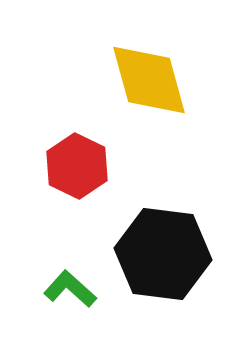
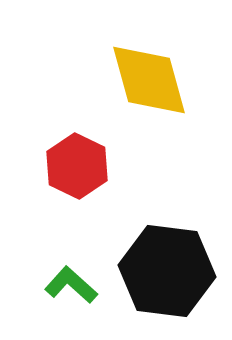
black hexagon: moved 4 px right, 17 px down
green L-shape: moved 1 px right, 4 px up
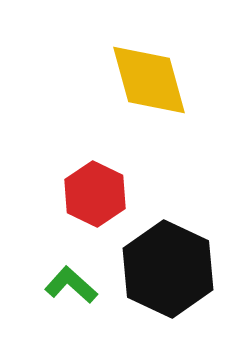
red hexagon: moved 18 px right, 28 px down
black hexagon: moved 1 px right, 2 px up; rotated 18 degrees clockwise
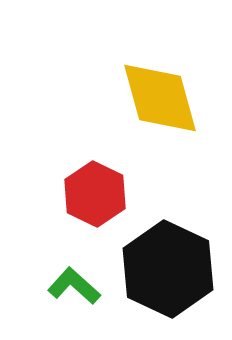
yellow diamond: moved 11 px right, 18 px down
green L-shape: moved 3 px right, 1 px down
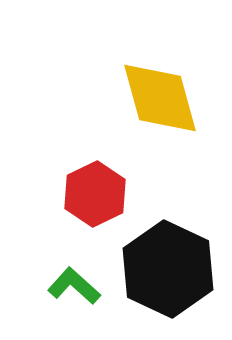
red hexagon: rotated 8 degrees clockwise
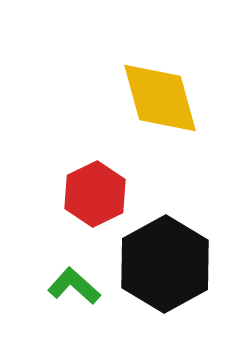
black hexagon: moved 3 px left, 5 px up; rotated 6 degrees clockwise
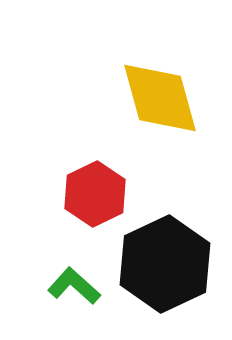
black hexagon: rotated 4 degrees clockwise
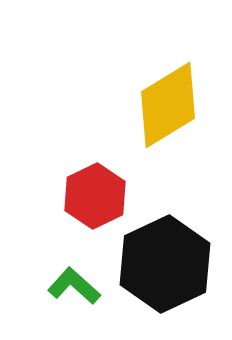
yellow diamond: moved 8 px right, 7 px down; rotated 74 degrees clockwise
red hexagon: moved 2 px down
